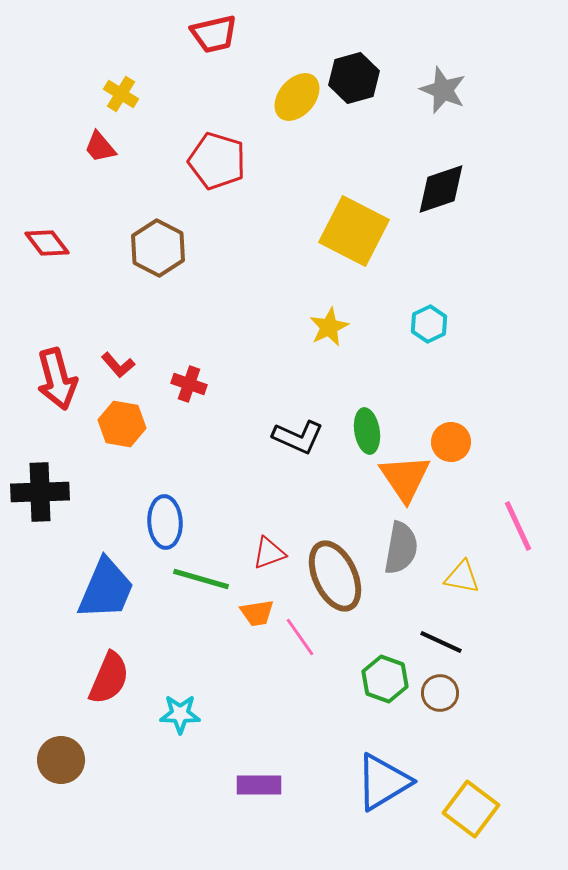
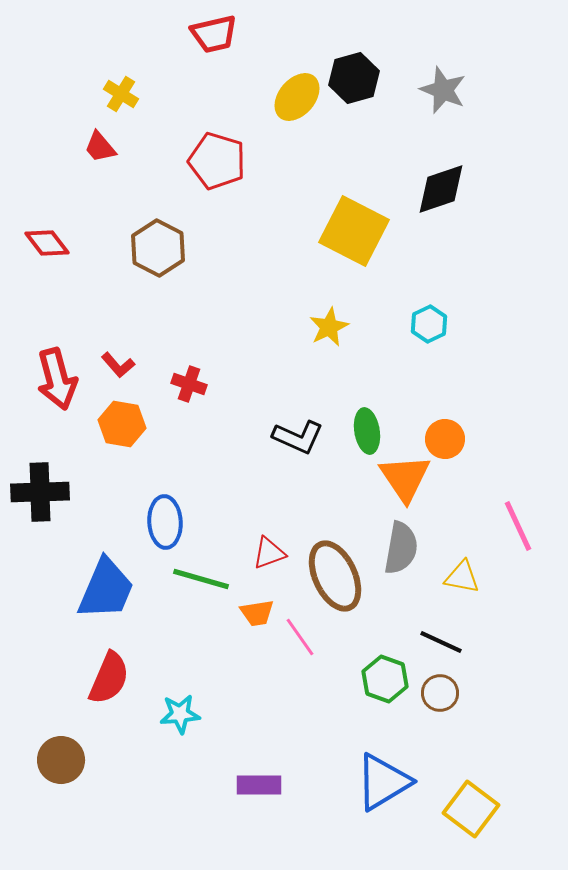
orange circle at (451, 442): moved 6 px left, 3 px up
cyan star at (180, 714): rotated 6 degrees counterclockwise
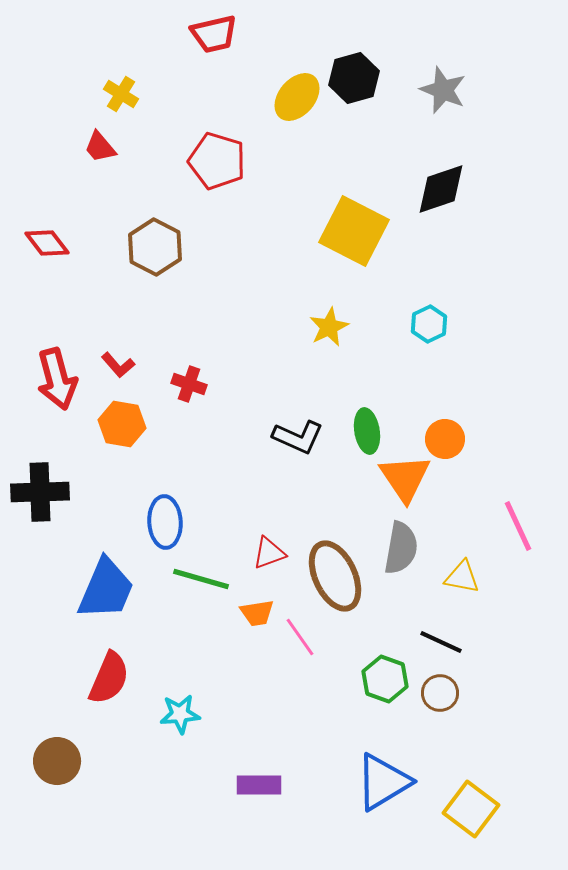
brown hexagon at (158, 248): moved 3 px left, 1 px up
brown circle at (61, 760): moved 4 px left, 1 px down
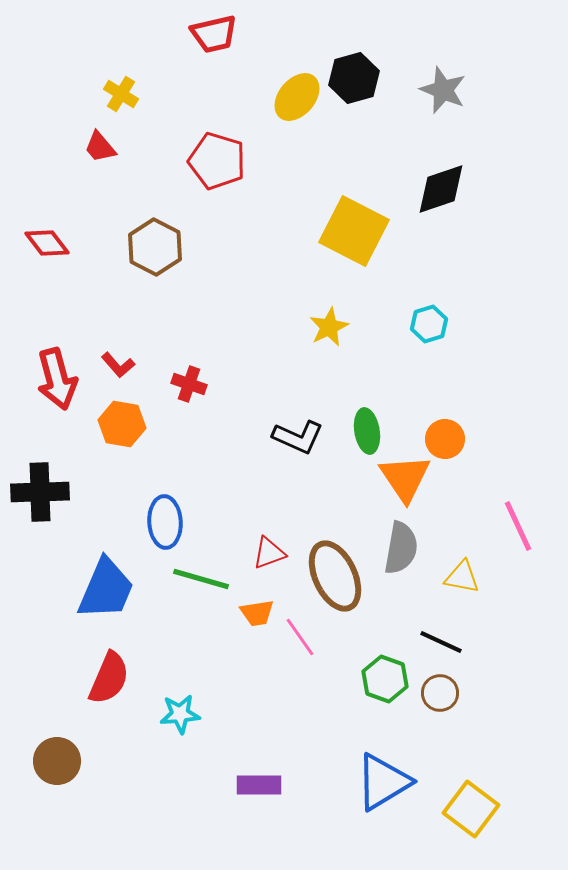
cyan hexagon at (429, 324): rotated 9 degrees clockwise
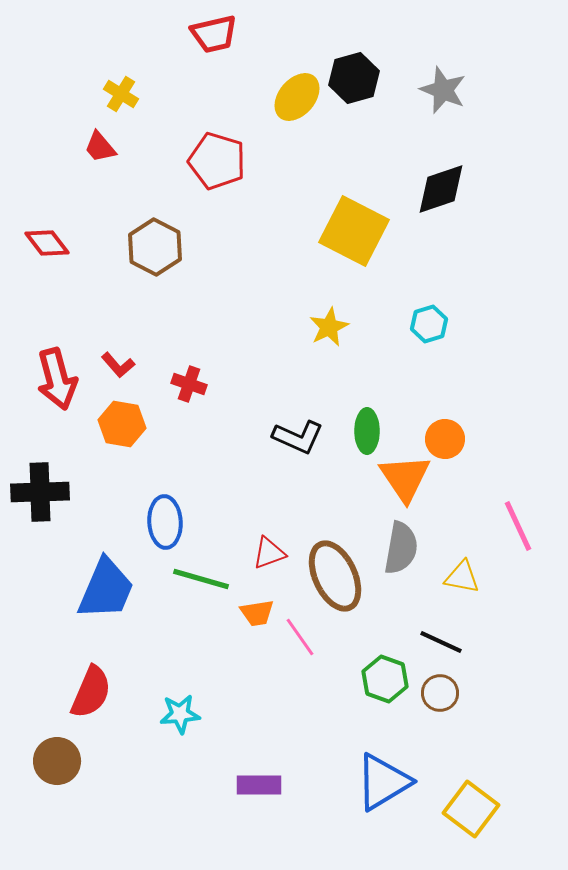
green ellipse at (367, 431): rotated 9 degrees clockwise
red semicircle at (109, 678): moved 18 px left, 14 px down
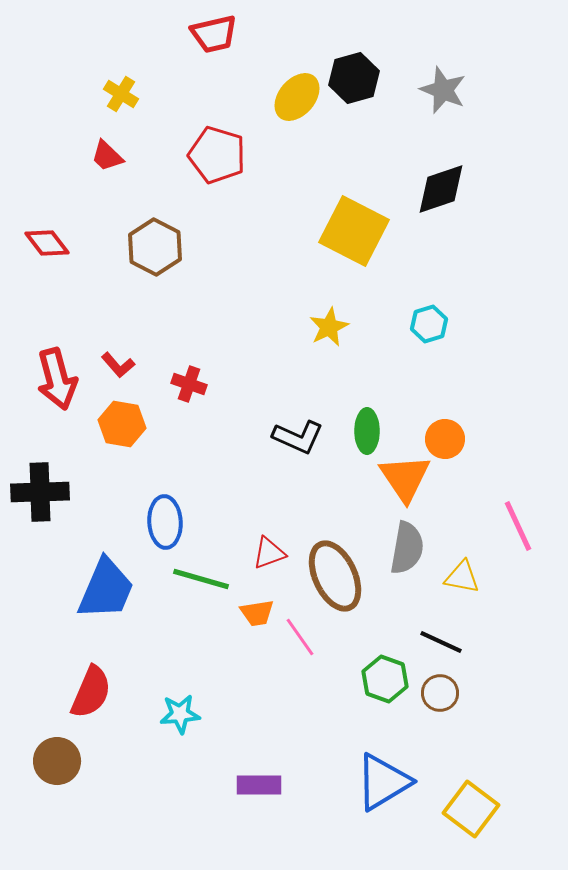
red trapezoid at (100, 147): moved 7 px right, 9 px down; rotated 6 degrees counterclockwise
red pentagon at (217, 161): moved 6 px up
gray semicircle at (401, 548): moved 6 px right
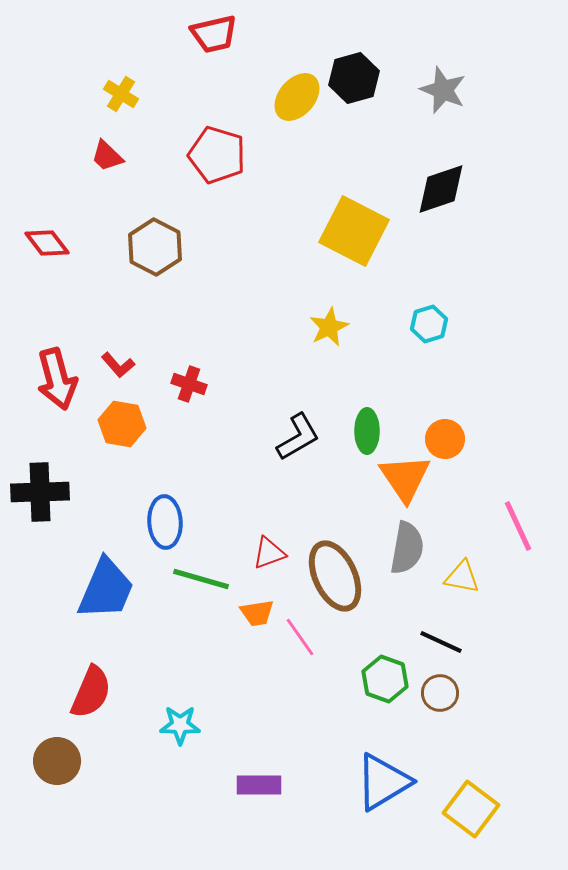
black L-shape at (298, 437): rotated 54 degrees counterclockwise
cyan star at (180, 714): moved 11 px down; rotated 6 degrees clockwise
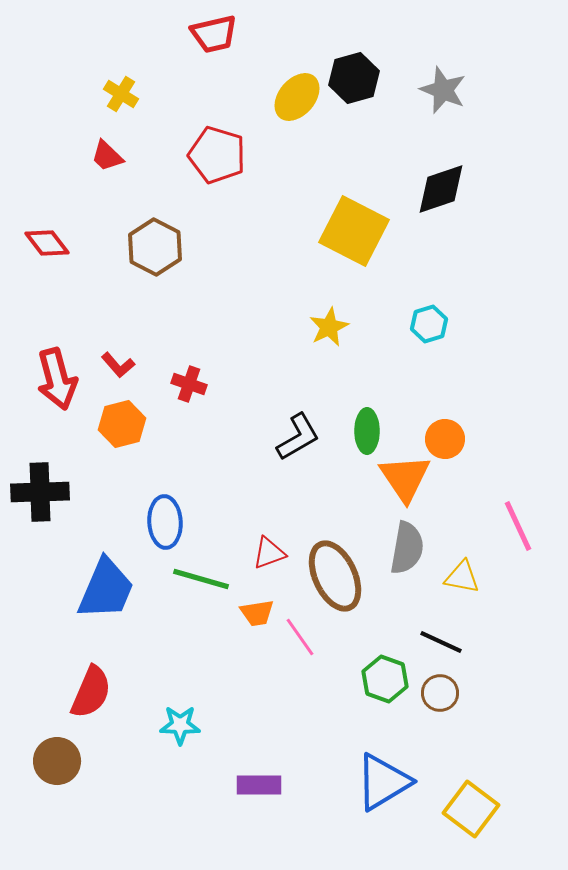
orange hexagon at (122, 424): rotated 24 degrees counterclockwise
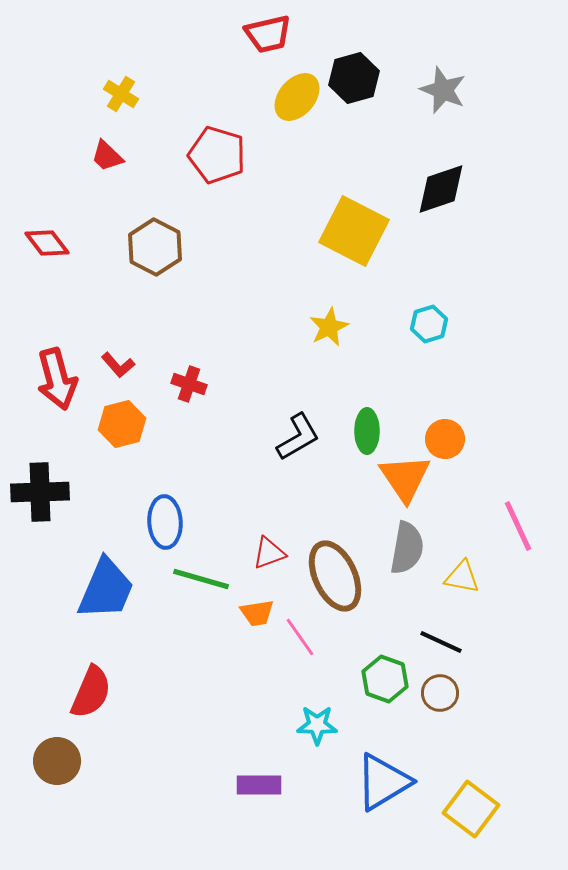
red trapezoid at (214, 34): moved 54 px right
cyan star at (180, 725): moved 137 px right
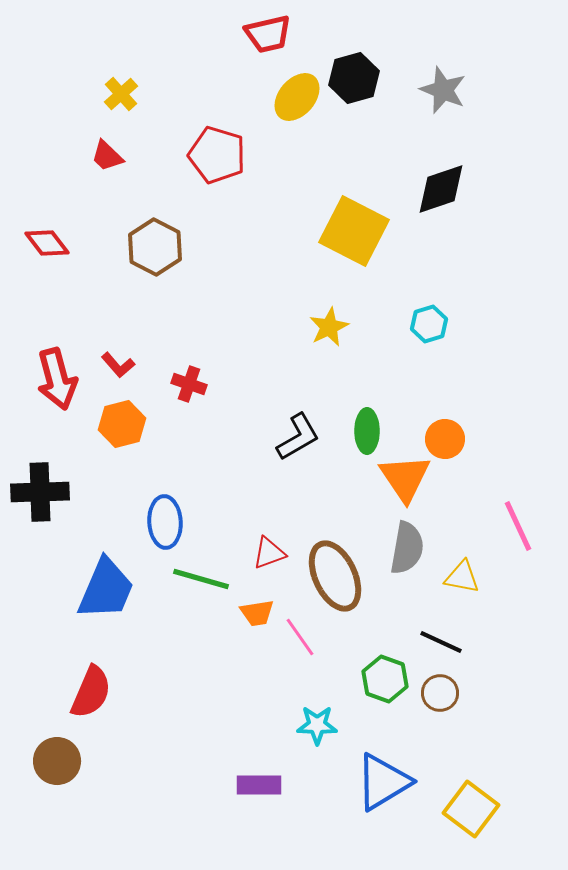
yellow cross at (121, 94): rotated 16 degrees clockwise
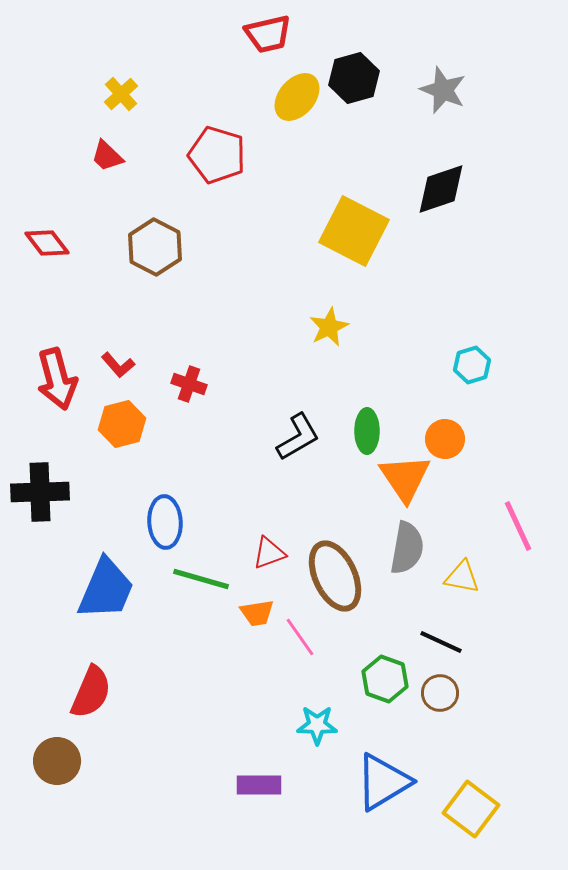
cyan hexagon at (429, 324): moved 43 px right, 41 px down
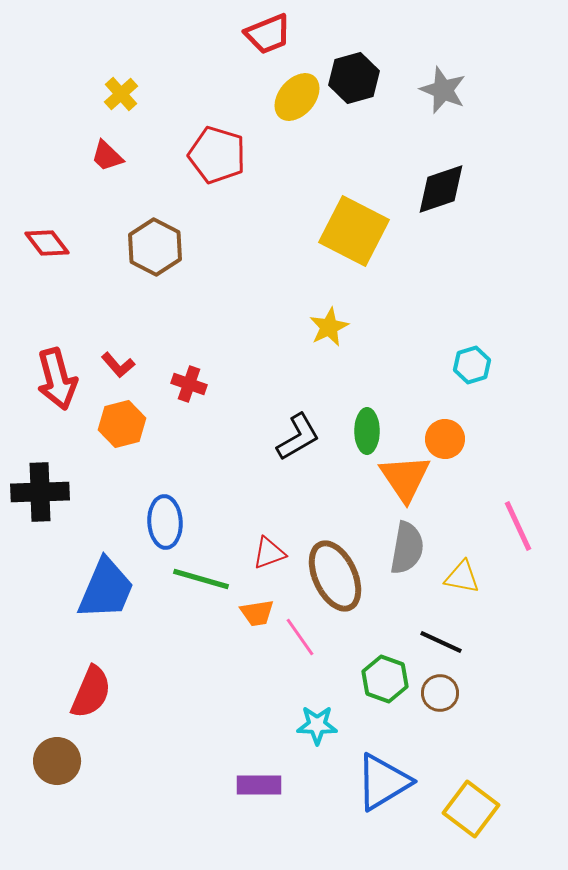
red trapezoid at (268, 34): rotated 9 degrees counterclockwise
